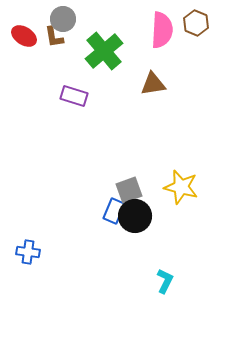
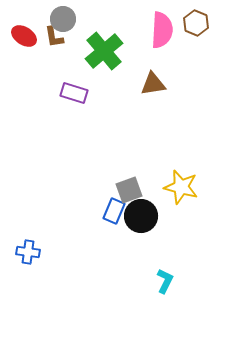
purple rectangle: moved 3 px up
black circle: moved 6 px right
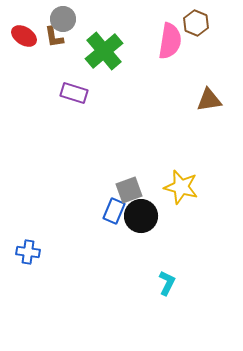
pink semicircle: moved 8 px right, 11 px down; rotated 6 degrees clockwise
brown triangle: moved 56 px right, 16 px down
cyan L-shape: moved 2 px right, 2 px down
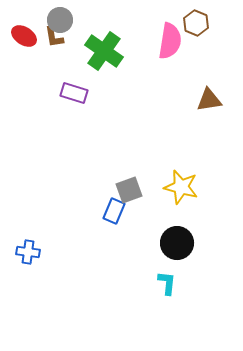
gray circle: moved 3 px left, 1 px down
green cross: rotated 15 degrees counterclockwise
black circle: moved 36 px right, 27 px down
cyan L-shape: rotated 20 degrees counterclockwise
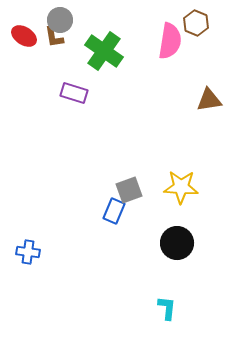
yellow star: rotated 12 degrees counterclockwise
cyan L-shape: moved 25 px down
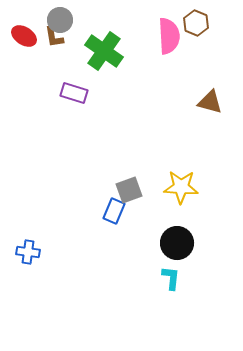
pink semicircle: moved 1 px left, 5 px up; rotated 12 degrees counterclockwise
brown triangle: moved 1 px right, 2 px down; rotated 24 degrees clockwise
cyan L-shape: moved 4 px right, 30 px up
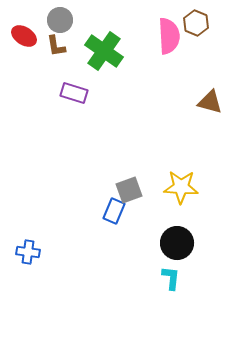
brown L-shape: moved 2 px right, 9 px down
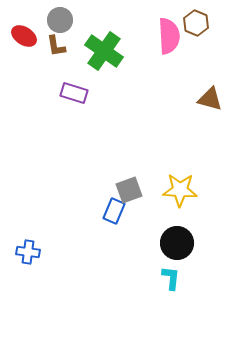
brown triangle: moved 3 px up
yellow star: moved 1 px left, 3 px down
